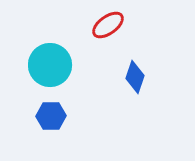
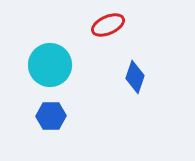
red ellipse: rotated 12 degrees clockwise
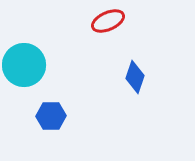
red ellipse: moved 4 px up
cyan circle: moved 26 px left
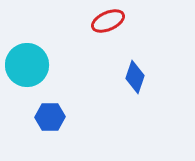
cyan circle: moved 3 px right
blue hexagon: moved 1 px left, 1 px down
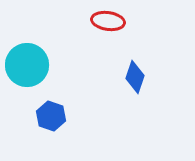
red ellipse: rotated 32 degrees clockwise
blue hexagon: moved 1 px right, 1 px up; rotated 20 degrees clockwise
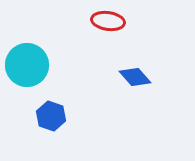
blue diamond: rotated 60 degrees counterclockwise
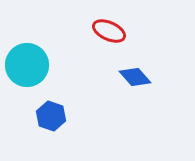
red ellipse: moved 1 px right, 10 px down; rotated 16 degrees clockwise
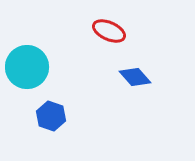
cyan circle: moved 2 px down
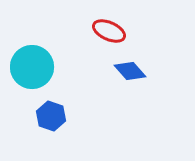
cyan circle: moved 5 px right
blue diamond: moved 5 px left, 6 px up
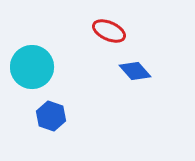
blue diamond: moved 5 px right
